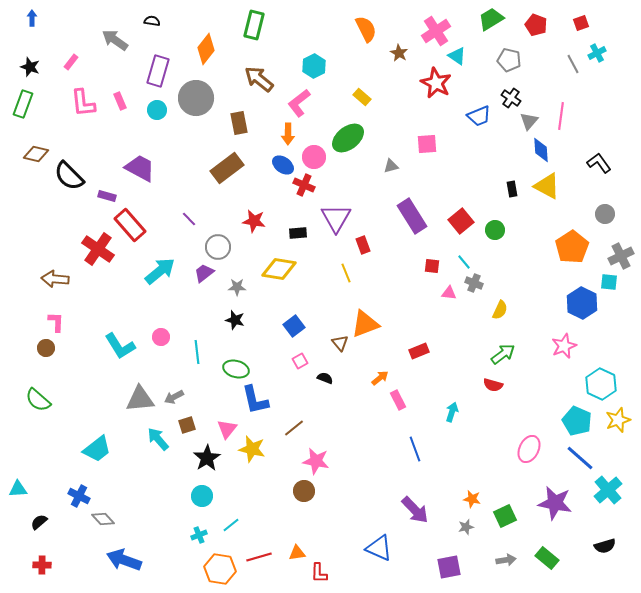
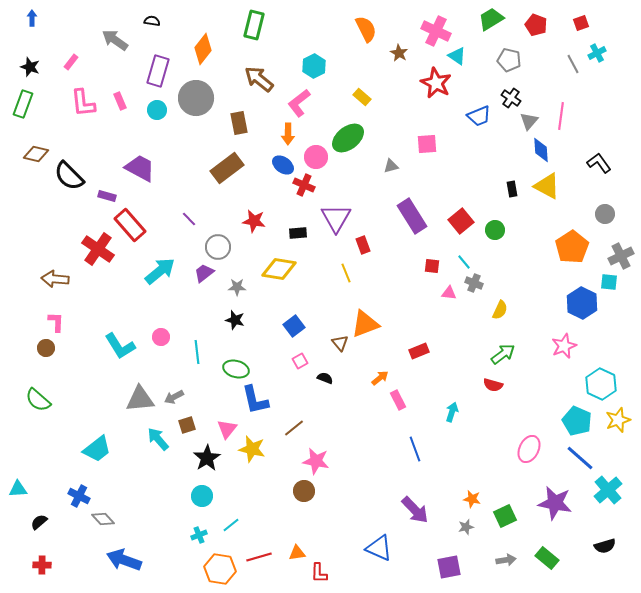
pink cross at (436, 31): rotated 32 degrees counterclockwise
orange diamond at (206, 49): moved 3 px left
pink circle at (314, 157): moved 2 px right
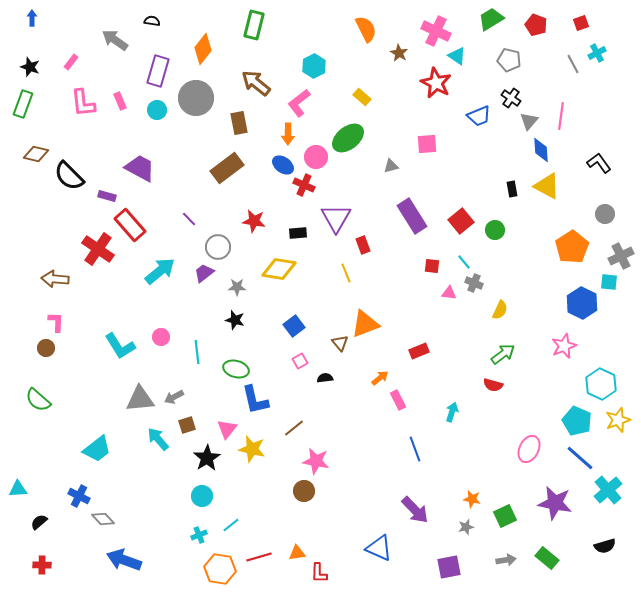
brown arrow at (259, 79): moved 3 px left, 4 px down
black semicircle at (325, 378): rotated 28 degrees counterclockwise
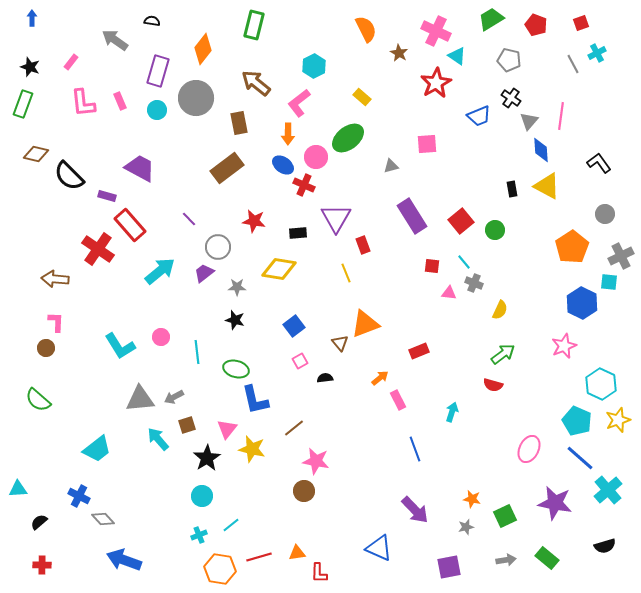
red star at (436, 83): rotated 16 degrees clockwise
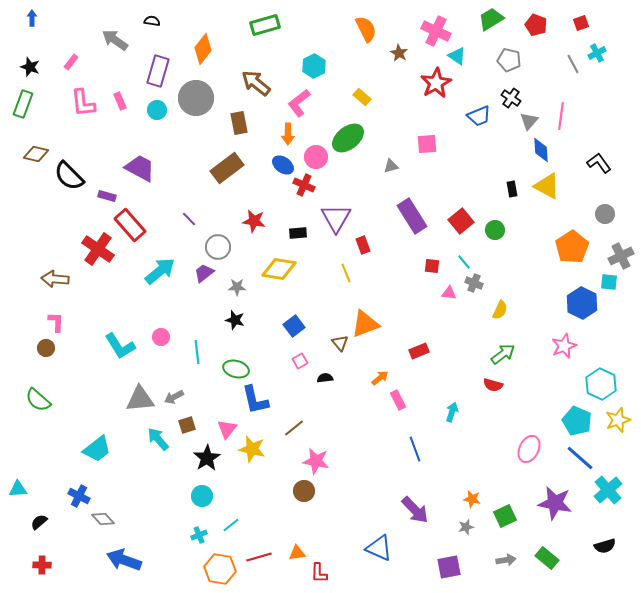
green rectangle at (254, 25): moved 11 px right; rotated 60 degrees clockwise
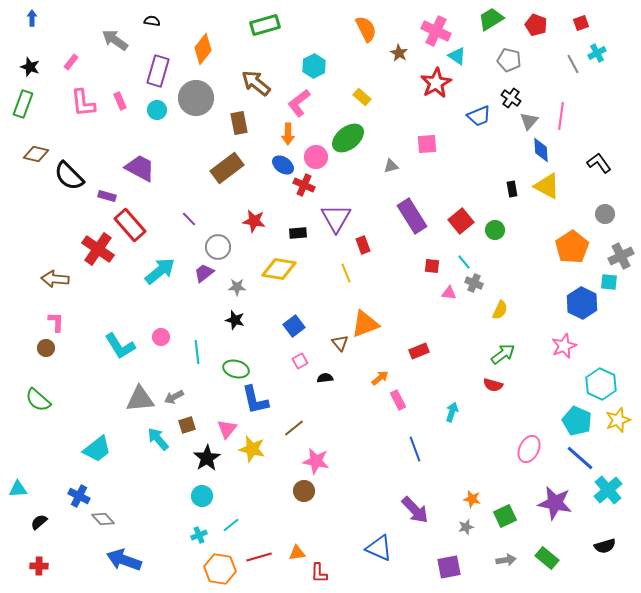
red cross at (42, 565): moved 3 px left, 1 px down
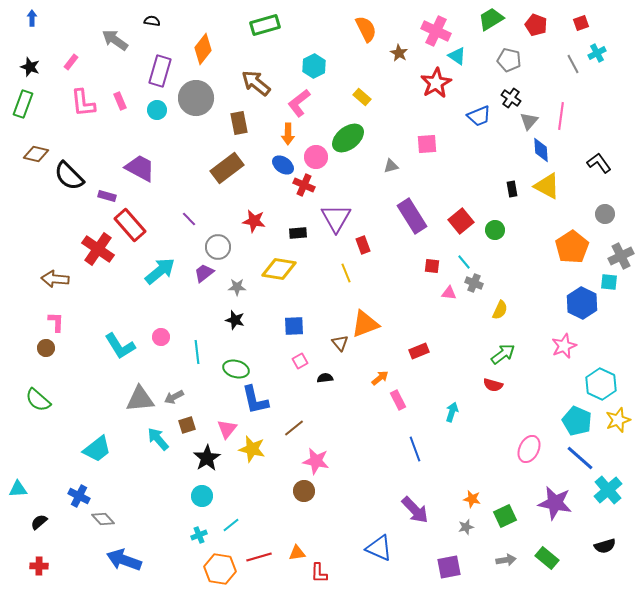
purple rectangle at (158, 71): moved 2 px right
blue square at (294, 326): rotated 35 degrees clockwise
